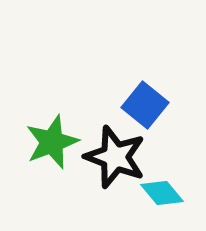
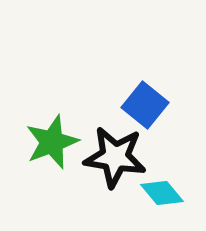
black star: rotated 12 degrees counterclockwise
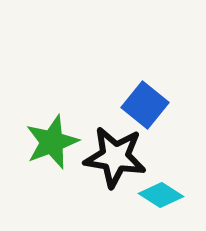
cyan diamond: moved 1 px left, 2 px down; rotated 18 degrees counterclockwise
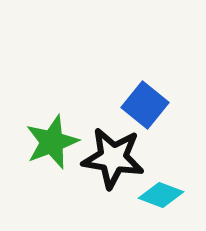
black star: moved 2 px left, 1 px down
cyan diamond: rotated 12 degrees counterclockwise
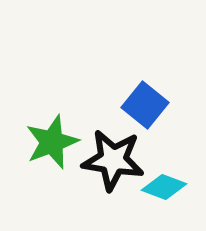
black star: moved 2 px down
cyan diamond: moved 3 px right, 8 px up
